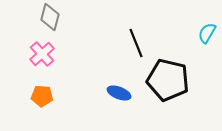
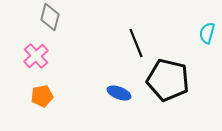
cyan semicircle: rotated 15 degrees counterclockwise
pink cross: moved 6 px left, 2 px down
orange pentagon: rotated 15 degrees counterclockwise
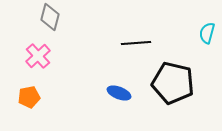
black line: rotated 72 degrees counterclockwise
pink cross: moved 2 px right
black pentagon: moved 5 px right, 3 px down
orange pentagon: moved 13 px left, 1 px down
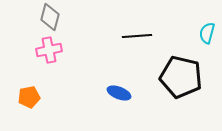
black line: moved 1 px right, 7 px up
pink cross: moved 11 px right, 6 px up; rotated 30 degrees clockwise
black pentagon: moved 8 px right, 6 px up
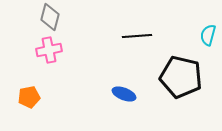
cyan semicircle: moved 1 px right, 2 px down
blue ellipse: moved 5 px right, 1 px down
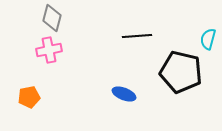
gray diamond: moved 2 px right, 1 px down
cyan semicircle: moved 4 px down
black pentagon: moved 5 px up
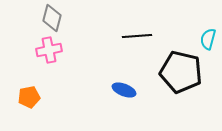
blue ellipse: moved 4 px up
